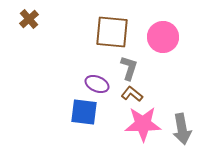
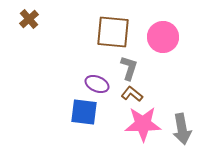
brown square: moved 1 px right
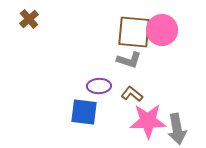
brown square: moved 21 px right
pink circle: moved 1 px left, 7 px up
gray L-shape: moved 8 px up; rotated 90 degrees clockwise
purple ellipse: moved 2 px right, 2 px down; rotated 25 degrees counterclockwise
pink star: moved 5 px right, 3 px up
gray arrow: moved 5 px left
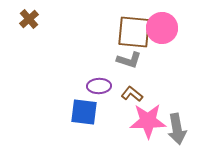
pink circle: moved 2 px up
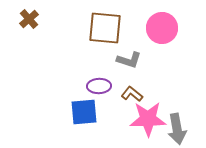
brown square: moved 29 px left, 4 px up
blue square: rotated 12 degrees counterclockwise
pink star: moved 2 px up
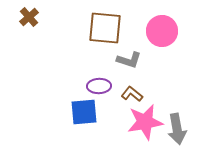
brown cross: moved 2 px up
pink circle: moved 3 px down
pink star: moved 3 px left, 3 px down; rotated 9 degrees counterclockwise
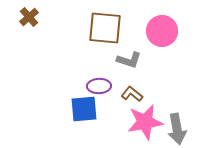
blue square: moved 3 px up
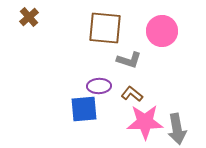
pink star: rotated 9 degrees clockwise
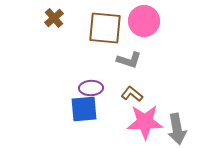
brown cross: moved 25 px right, 1 px down
pink circle: moved 18 px left, 10 px up
purple ellipse: moved 8 px left, 2 px down
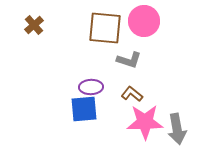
brown cross: moved 20 px left, 7 px down
purple ellipse: moved 1 px up
